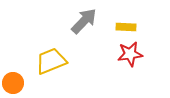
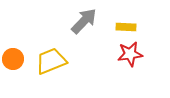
orange circle: moved 24 px up
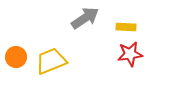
gray arrow: moved 1 px right, 3 px up; rotated 12 degrees clockwise
orange circle: moved 3 px right, 2 px up
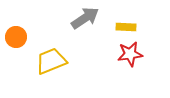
orange circle: moved 20 px up
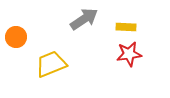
gray arrow: moved 1 px left, 1 px down
red star: moved 1 px left
yellow trapezoid: moved 3 px down
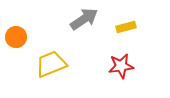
yellow rectangle: rotated 18 degrees counterclockwise
red star: moved 8 px left, 12 px down
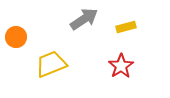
red star: rotated 25 degrees counterclockwise
